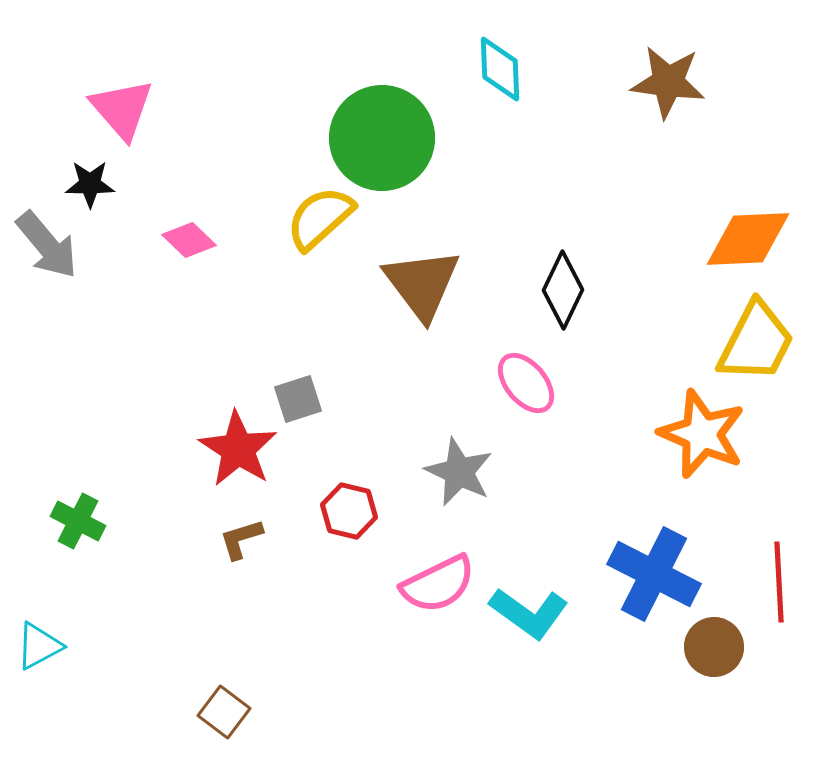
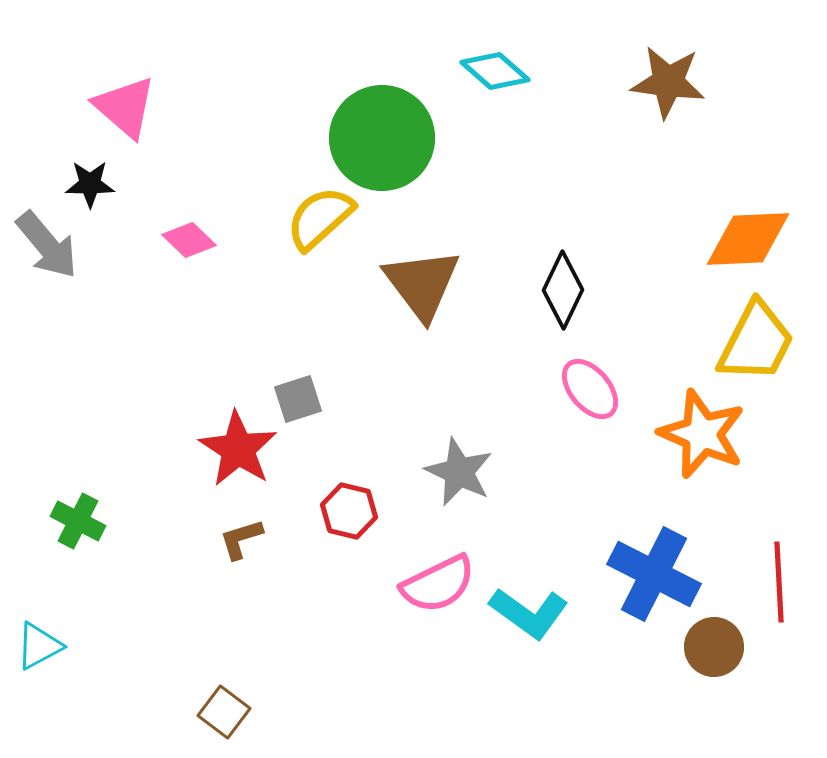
cyan diamond: moved 5 px left, 2 px down; rotated 46 degrees counterclockwise
pink triangle: moved 3 px right, 2 px up; rotated 8 degrees counterclockwise
pink ellipse: moved 64 px right, 6 px down
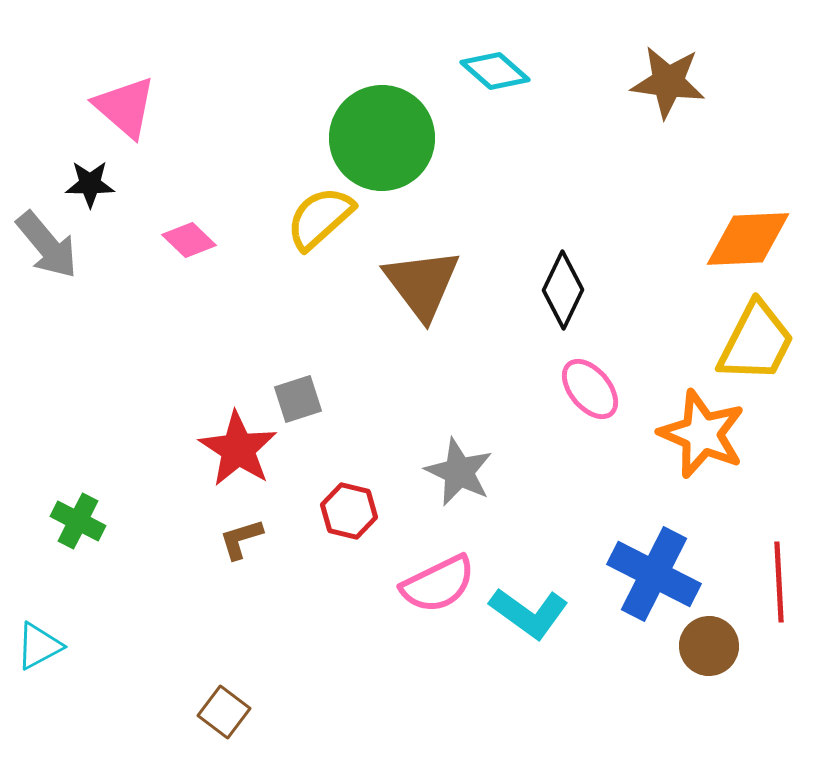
brown circle: moved 5 px left, 1 px up
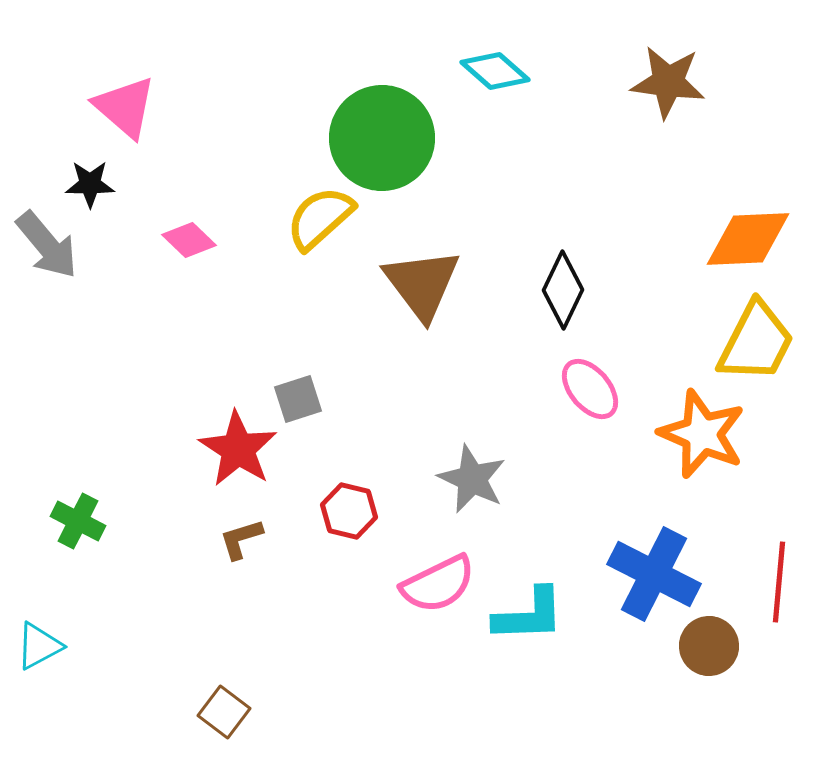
gray star: moved 13 px right, 7 px down
red line: rotated 8 degrees clockwise
cyan L-shape: moved 2 px down; rotated 38 degrees counterclockwise
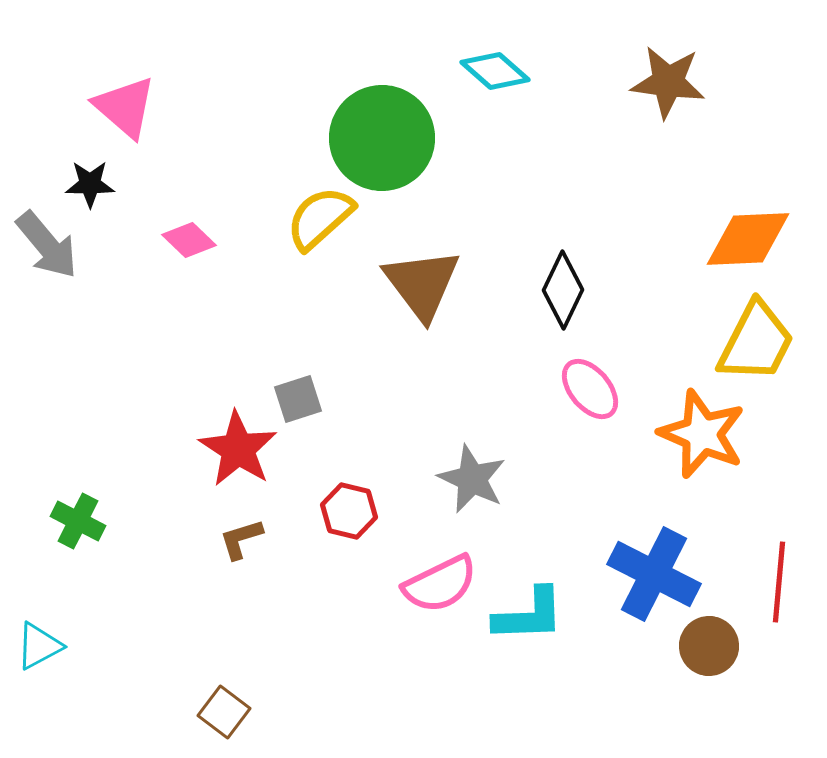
pink semicircle: moved 2 px right
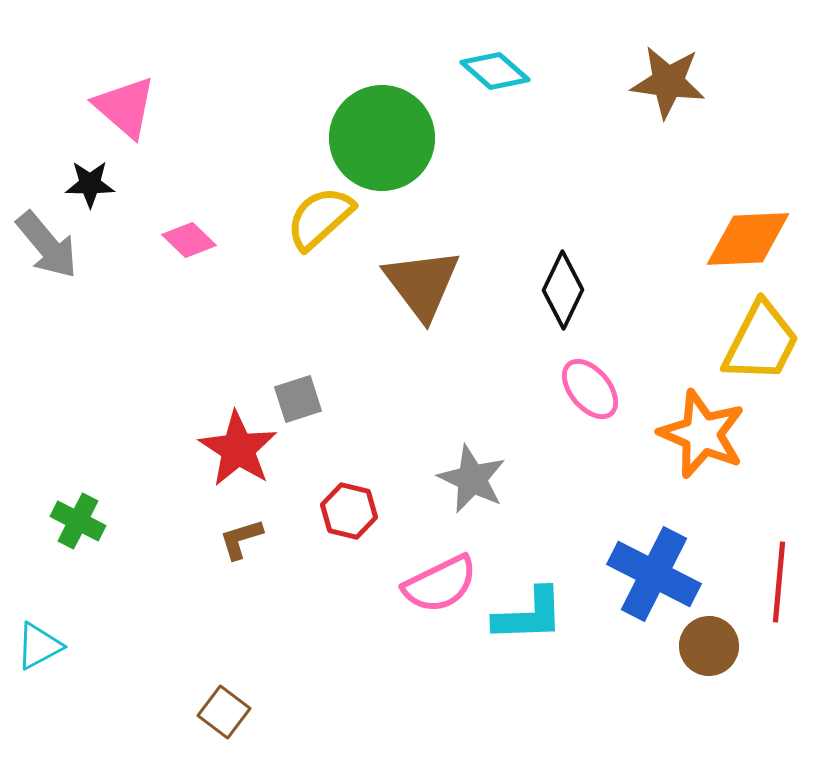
yellow trapezoid: moved 5 px right
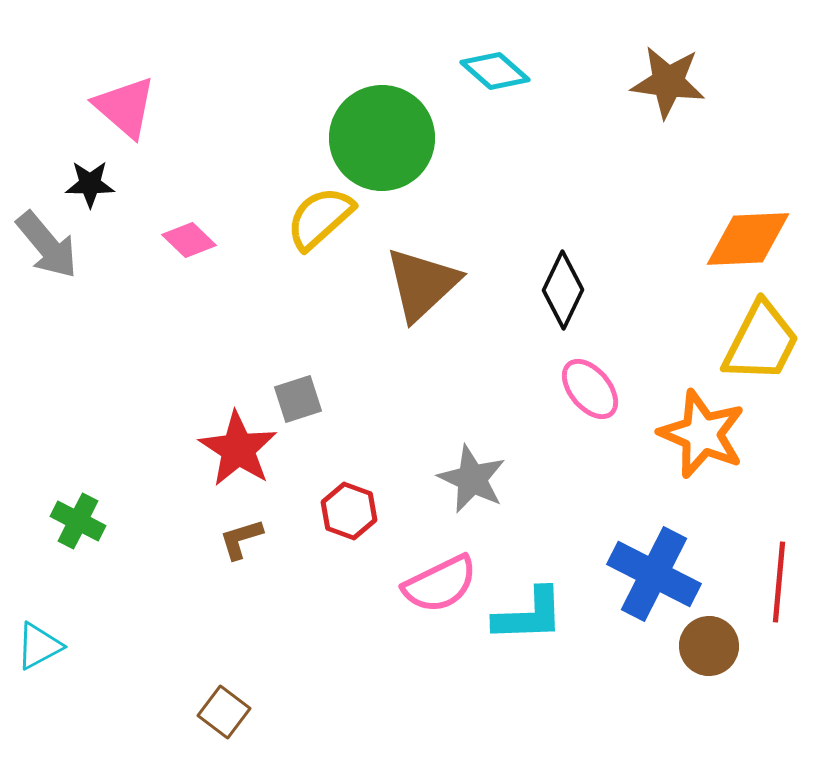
brown triangle: rotated 24 degrees clockwise
red hexagon: rotated 6 degrees clockwise
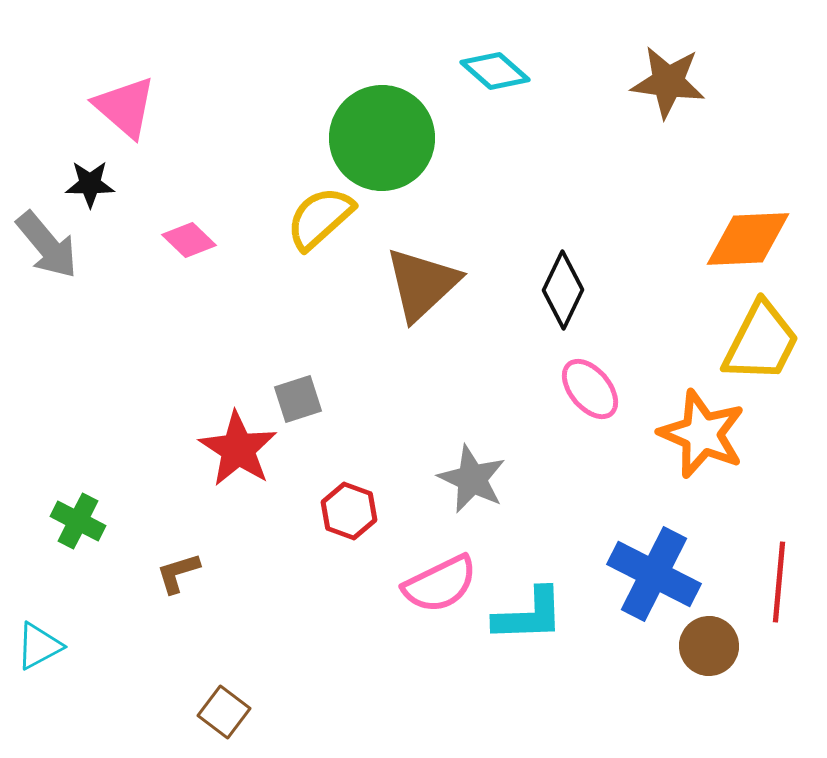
brown L-shape: moved 63 px left, 34 px down
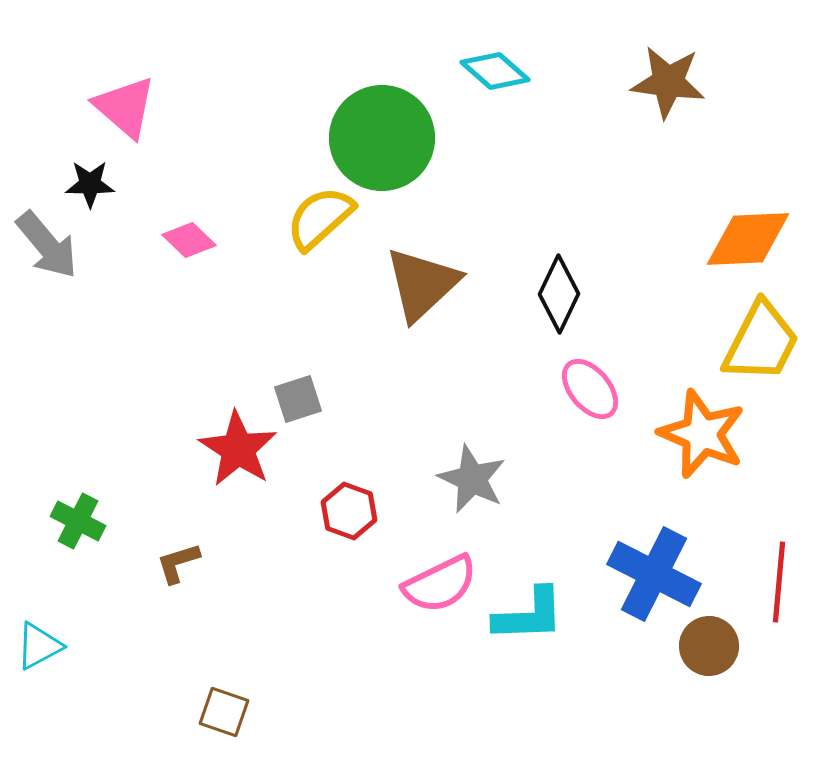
black diamond: moved 4 px left, 4 px down
brown L-shape: moved 10 px up
brown square: rotated 18 degrees counterclockwise
